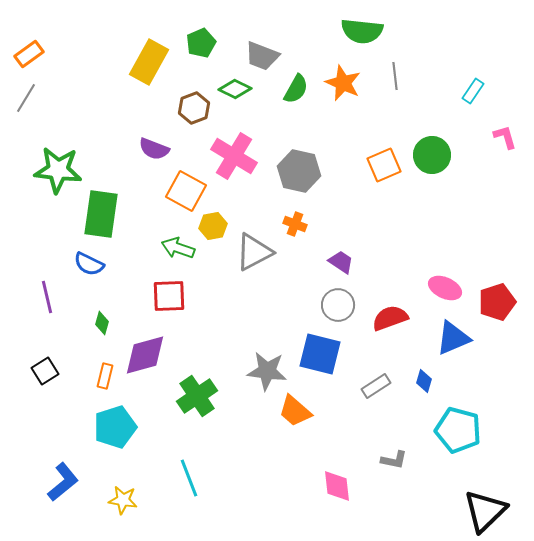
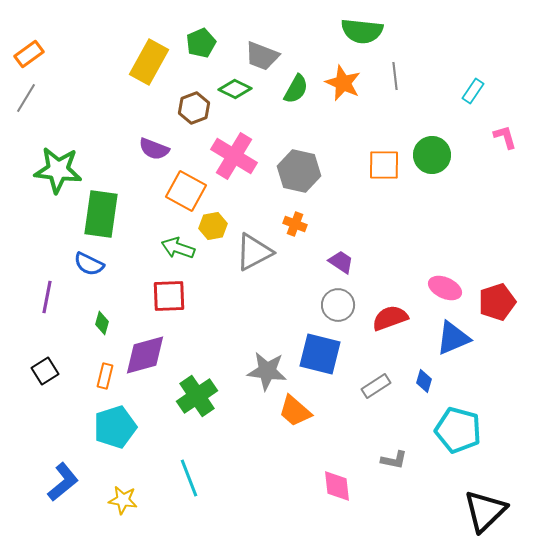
orange square at (384, 165): rotated 24 degrees clockwise
purple line at (47, 297): rotated 24 degrees clockwise
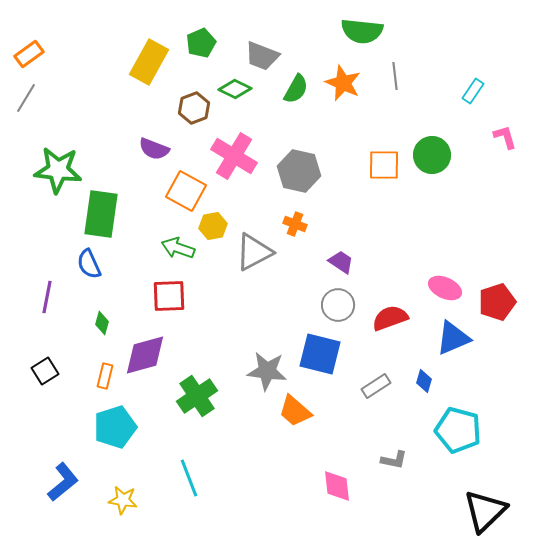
blue semicircle at (89, 264): rotated 40 degrees clockwise
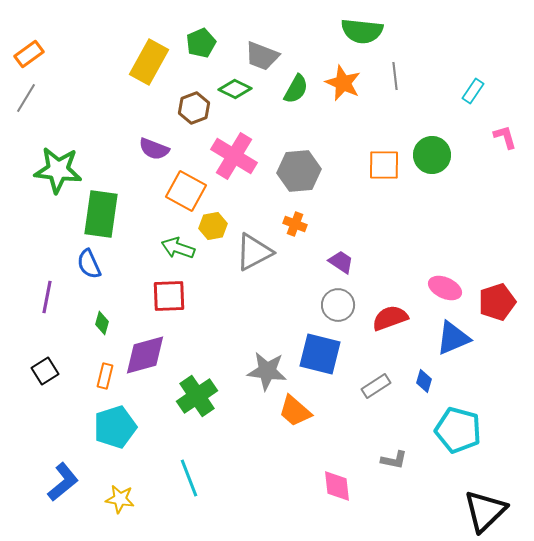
gray hexagon at (299, 171): rotated 18 degrees counterclockwise
yellow star at (123, 500): moved 3 px left, 1 px up
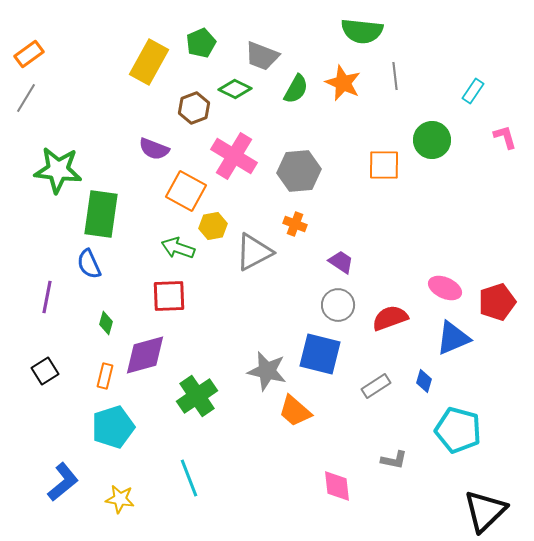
green circle at (432, 155): moved 15 px up
green diamond at (102, 323): moved 4 px right
gray star at (267, 371): rotated 6 degrees clockwise
cyan pentagon at (115, 427): moved 2 px left
